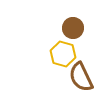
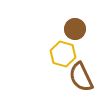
brown circle: moved 2 px right, 1 px down
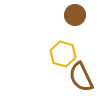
brown circle: moved 14 px up
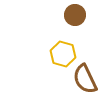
brown semicircle: moved 4 px right, 2 px down
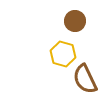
brown circle: moved 6 px down
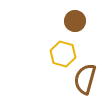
brown semicircle: rotated 40 degrees clockwise
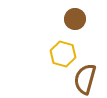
brown circle: moved 2 px up
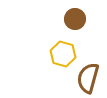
brown semicircle: moved 3 px right, 1 px up
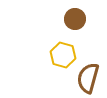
yellow hexagon: moved 1 px down
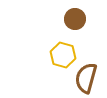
brown semicircle: moved 2 px left
